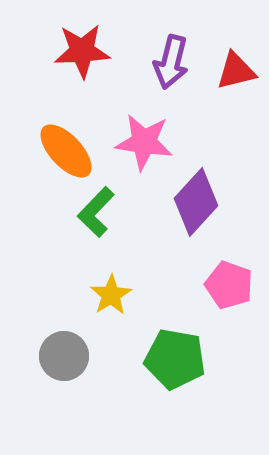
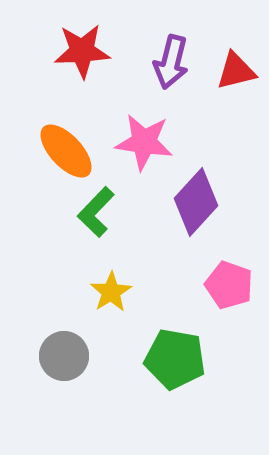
yellow star: moved 3 px up
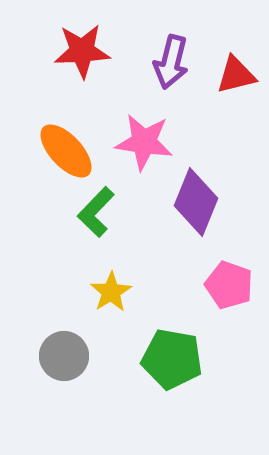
red triangle: moved 4 px down
purple diamond: rotated 20 degrees counterclockwise
green pentagon: moved 3 px left
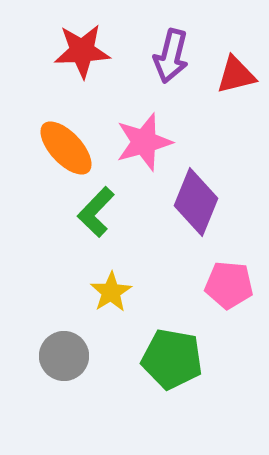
purple arrow: moved 6 px up
pink star: rotated 24 degrees counterclockwise
orange ellipse: moved 3 px up
pink pentagon: rotated 15 degrees counterclockwise
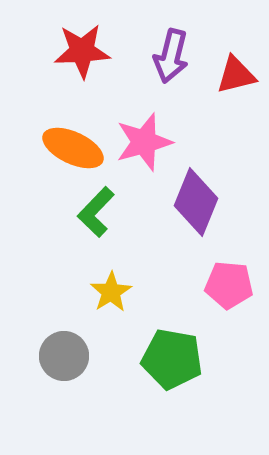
orange ellipse: moved 7 px right; rotated 22 degrees counterclockwise
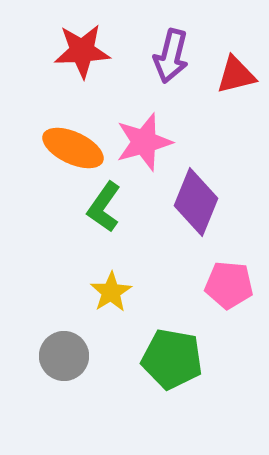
green L-shape: moved 8 px right, 5 px up; rotated 9 degrees counterclockwise
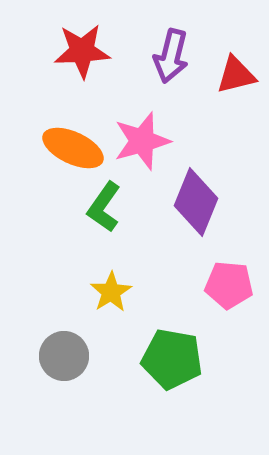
pink star: moved 2 px left, 1 px up
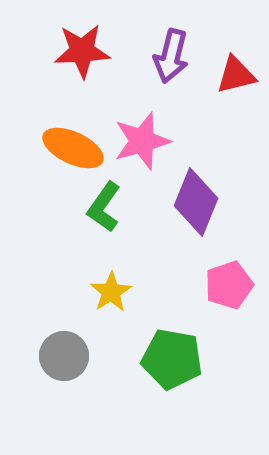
pink pentagon: rotated 24 degrees counterclockwise
